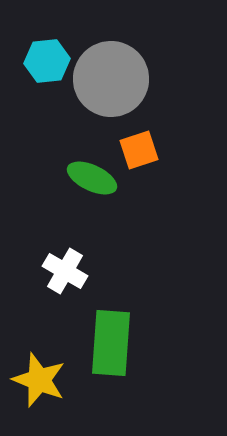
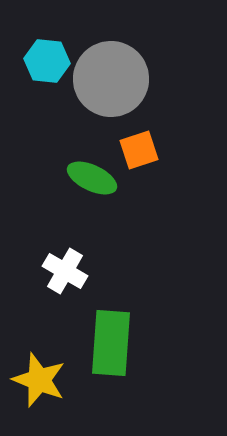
cyan hexagon: rotated 12 degrees clockwise
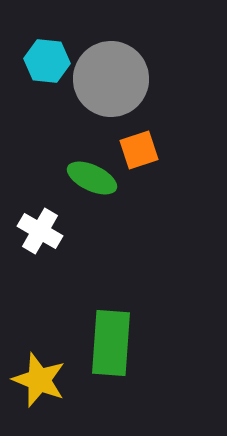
white cross: moved 25 px left, 40 px up
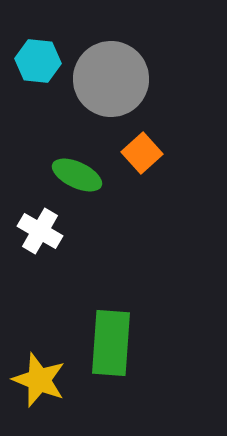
cyan hexagon: moved 9 px left
orange square: moved 3 px right, 3 px down; rotated 24 degrees counterclockwise
green ellipse: moved 15 px left, 3 px up
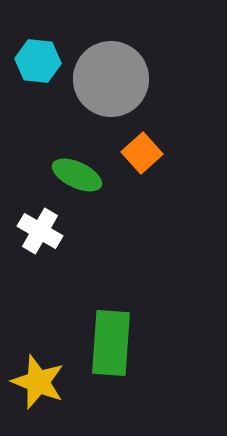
yellow star: moved 1 px left, 2 px down
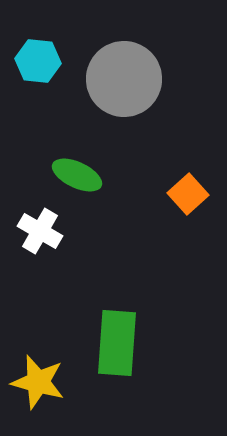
gray circle: moved 13 px right
orange square: moved 46 px right, 41 px down
green rectangle: moved 6 px right
yellow star: rotated 6 degrees counterclockwise
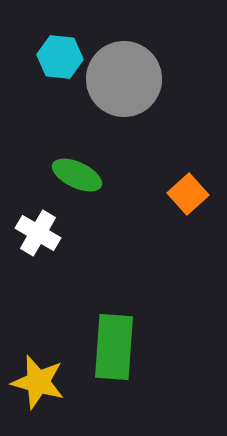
cyan hexagon: moved 22 px right, 4 px up
white cross: moved 2 px left, 2 px down
green rectangle: moved 3 px left, 4 px down
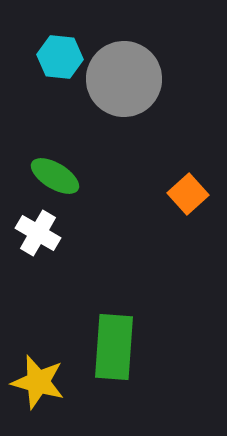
green ellipse: moved 22 px left, 1 px down; rotated 6 degrees clockwise
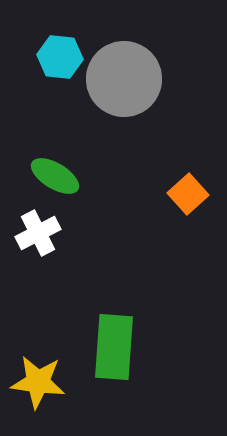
white cross: rotated 33 degrees clockwise
yellow star: rotated 8 degrees counterclockwise
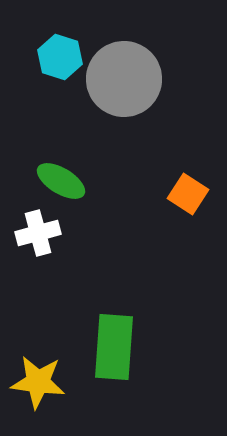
cyan hexagon: rotated 12 degrees clockwise
green ellipse: moved 6 px right, 5 px down
orange square: rotated 15 degrees counterclockwise
white cross: rotated 12 degrees clockwise
